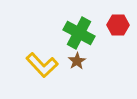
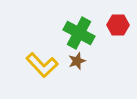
brown star: rotated 12 degrees clockwise
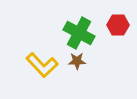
brown star: rotated 18 degrees clockwise
